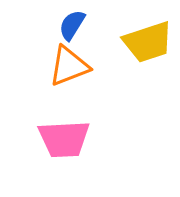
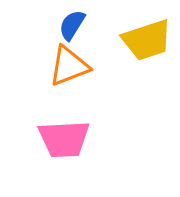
yellow trapezoid: moved 1 px left, 2 px up
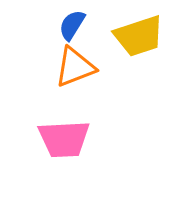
yellow trapezoid: moved 8 px left, 4 px up
orange triangle: moved 6 px right, 1 px down
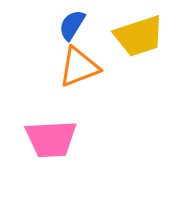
orange triangle: moved 4 px right
pink trapezoid: moved 13 px left
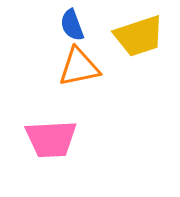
blue semicircle: rotated 52 degrees counterclockwise
orange triangle: rotated 9 degrees clockwise
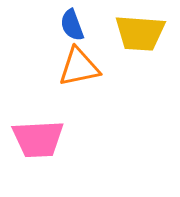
yellow trapezoid: moved 1 px right, 3 px up; rotated 22 degrees clockwise
pink trapezoid: moved 13 px left
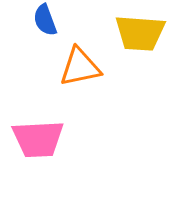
blue semicircle: moved 27 px left, 5 px up
orange triangle: moved 1 px right
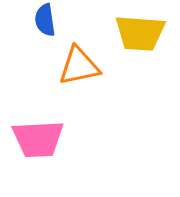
blue semicircle: rotated 12 degrees clockwise
orange triangle: moved 1 px left, 1 px up
